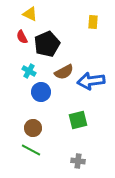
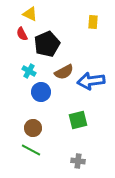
red semicircle: moved 3 px up
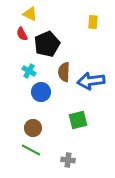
brown semicircle: rotated 120 degrees clockwise
gray cross: moved 10 px left, 1 px up
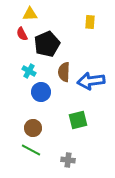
yellow triangle: rotated 28 degrees counterclockwise
yellow rectangle: moved 3 px left
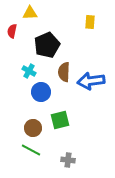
yellow triangle: moved 1 px up
red semicircle: moved 10 px left, 3 px up; rotated 40 degrees clockwise
black pentagon: moved 1 px down
green square: moved 18 px left
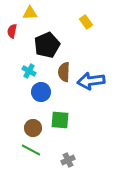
yellow rectangle: moved 4 px left; rotated 40 degrees counterclockwise
green square: rotated 18 degrees clockwise
gray cross: rotated 32 degrees counterclockwise
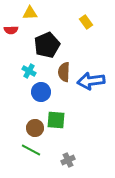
red semicircle: moved 1 px left, 1 px up; rotated 104 degrees counterclockwise
green square: moved 4 px left
brown circle: moved 2 px right
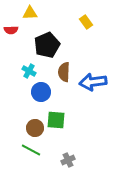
blue arrow: moved 2 px right, 1 px down
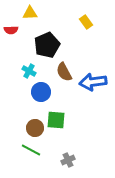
brown semicircle: rotated 30 degrees counterclockwise
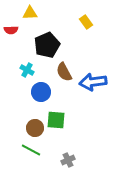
cyan cross: moved 2 px left, 1 px up
